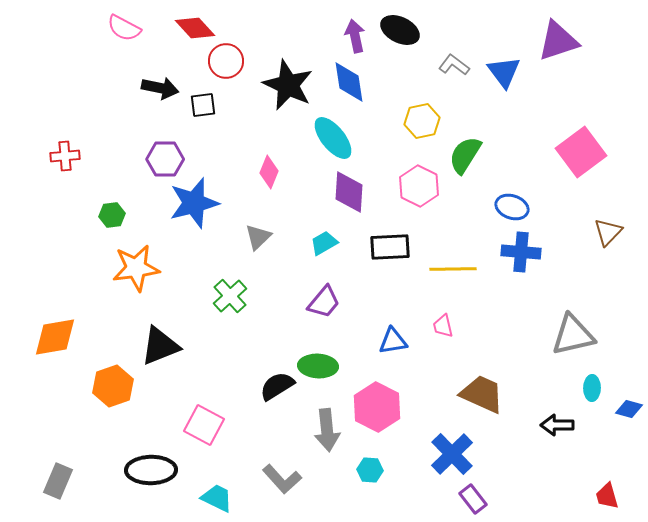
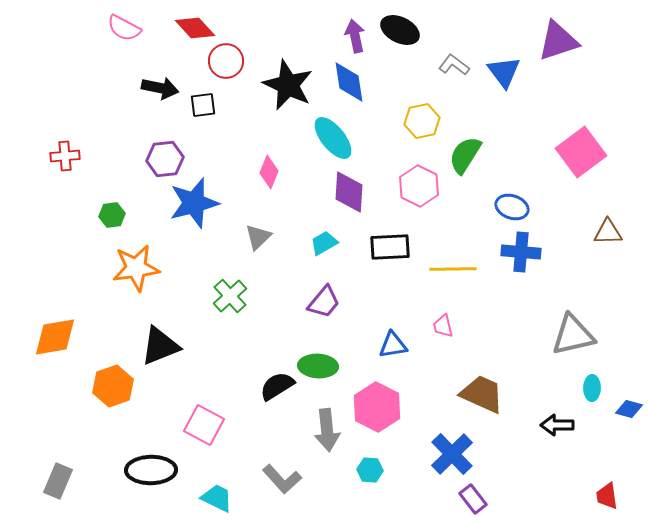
purple hexagon at (165, 159): rotated 6 degrees counterclockwise
brown triangle at (608, 232): rotated 44 degrees clockwise
blue triangle at (393, 341): moved 4 px down
red trapezoid at (607, 496): rotated 8 degrees clockwise
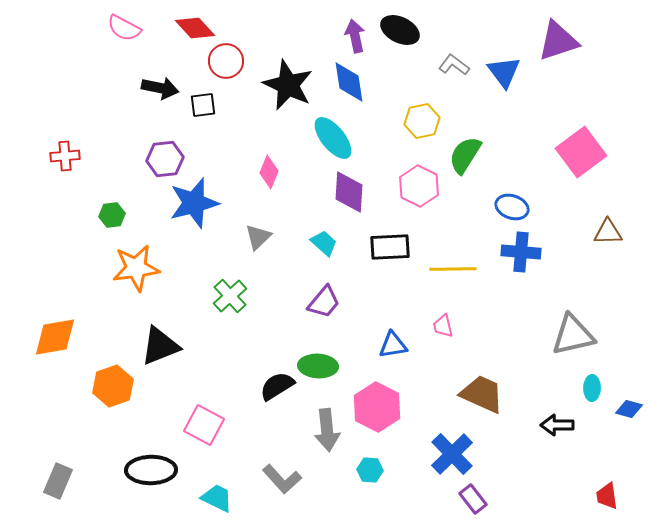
cyan trapezoid at (324, 243): rotated 72 degrees clockwise
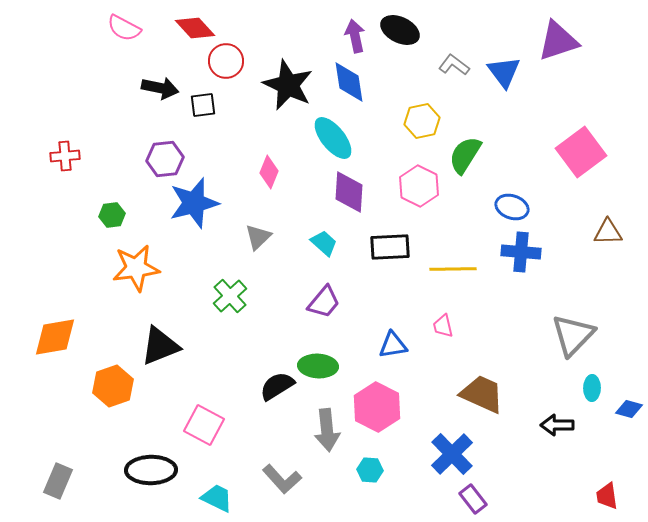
gray triangle at (573, 335): rotated 33 degrees counterclockwise
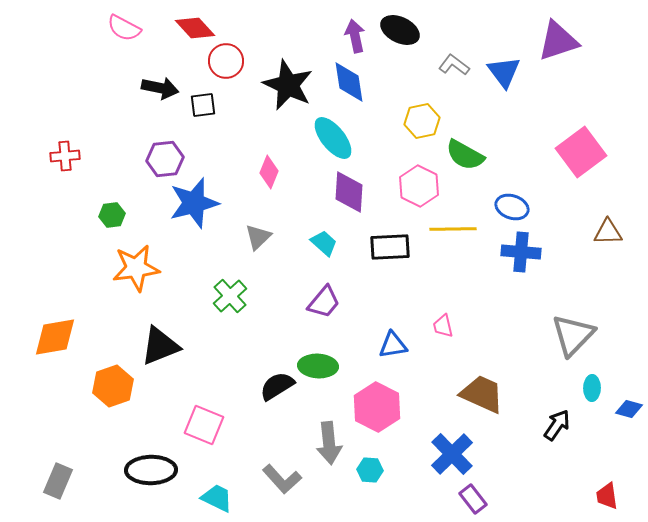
green semicircle at (465, 155): rotated 93 degrees counterclockwise
yellow line at (453, 269): moved 40 px up
pink square at (204, 425): rotated 6 degrees counterclockwise
black arrow at (557, 425): rotated 124 degrees clockwise
gray arrow at (327, 430): moved 2 px right, 13 px down
